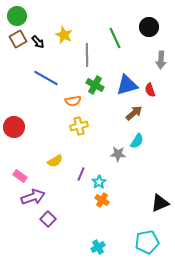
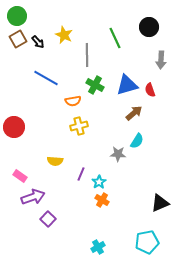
yellow semicircle: rotated 35 degrees clockwise
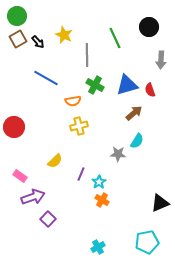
yellow semicircle: rotated 49 degrees counterclockwise
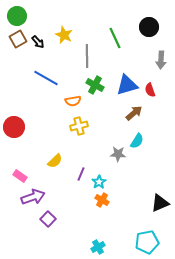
gray line: moved 1 px down
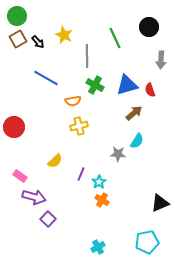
purple arrow: moved 1 px right; rotated 35 degrees clockwise
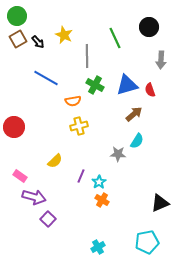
brown arrow: moved 1 px down
purple line: moved 2 px down
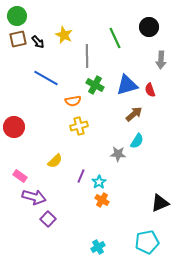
brown square: rotated 18 degrees clockwise
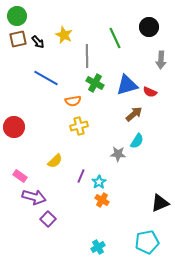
green cross: moved 2 px up
red semicircle: moved 2 px down; rotated 48 degrees counterclockwise
